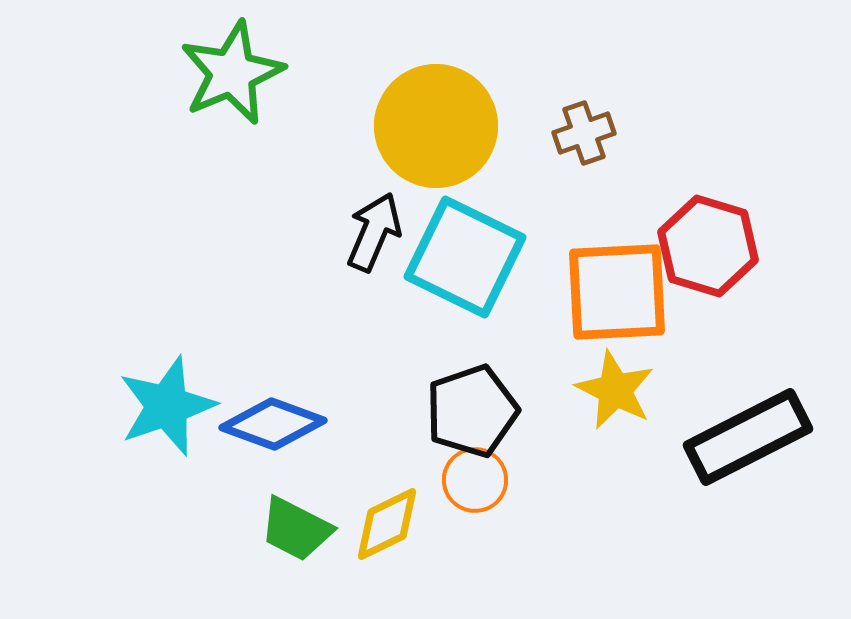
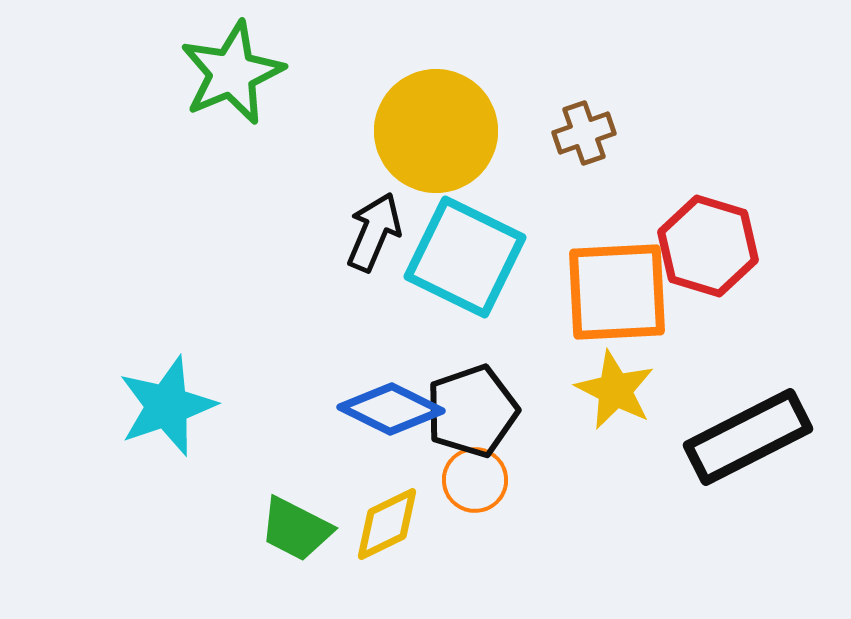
yellow circle: moved 5 px down
blue diamond: moved 118 px right, 15 px up; rotated 6 degrees clockwise
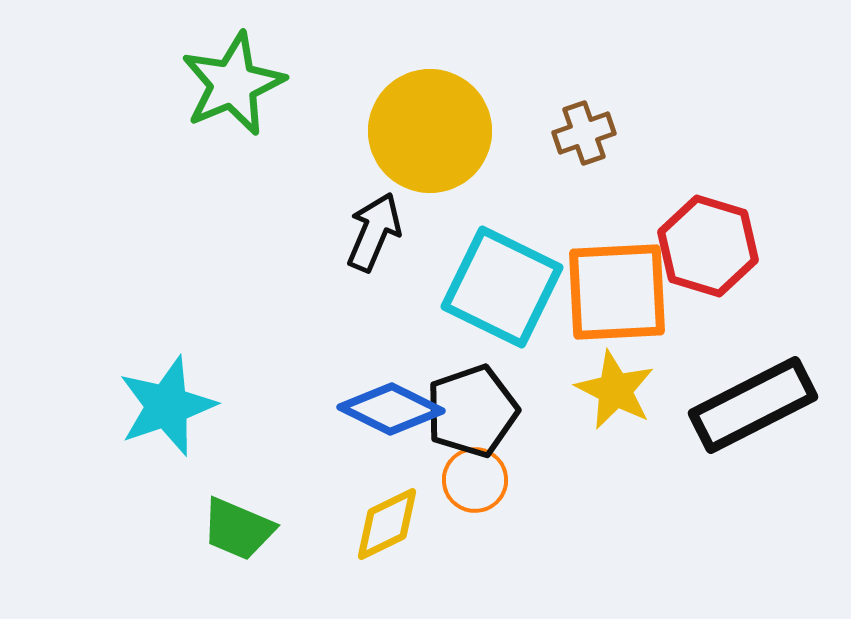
green star: moved 1 px right, 11 px down
yellow circle: moved 6 px left
cyan square: moved 37 px right, 30 px down
black rectangle: moved 5 px right, 32 px up
green trapezoid: moved 58 px left; rotated 4 degrees counterclockwise
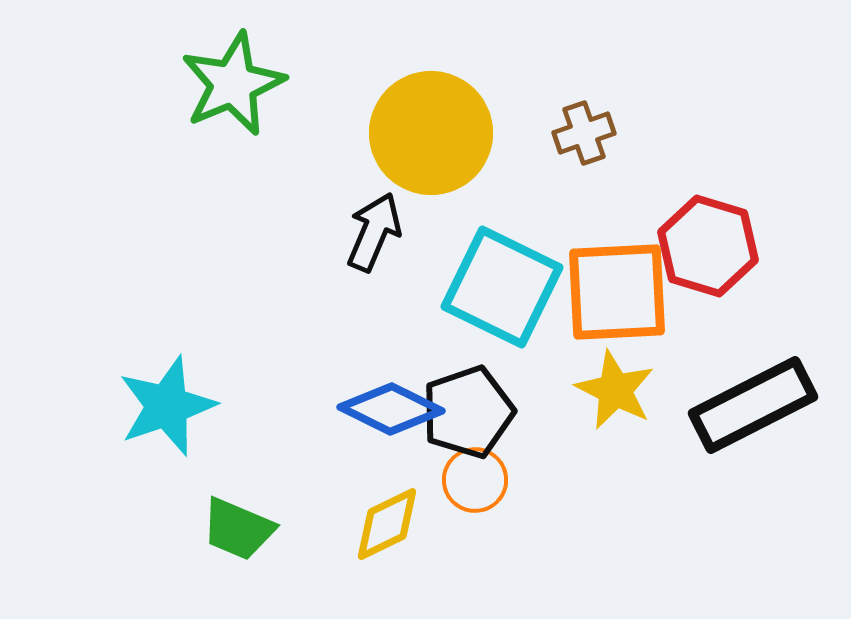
yellow circle: moved 1 px right, 2 px down
black pentagon: moved 4 px left, 1 px down
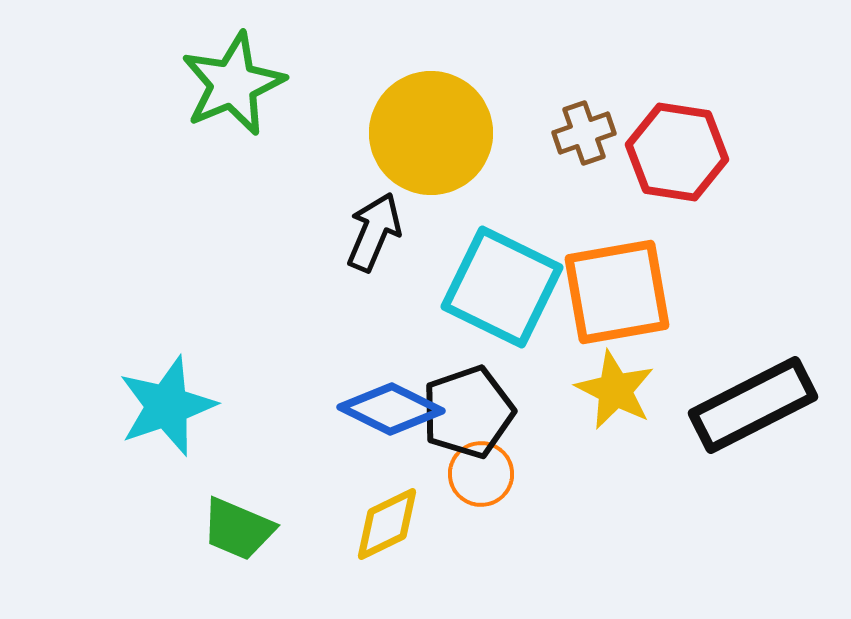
red hexagon: moved 31 px left, 94 px up; rotated 8 degrees counterclockwise
orange square: rotated 7 degrees counterclockwise
orange circle: moved 6 px right, 6 px up
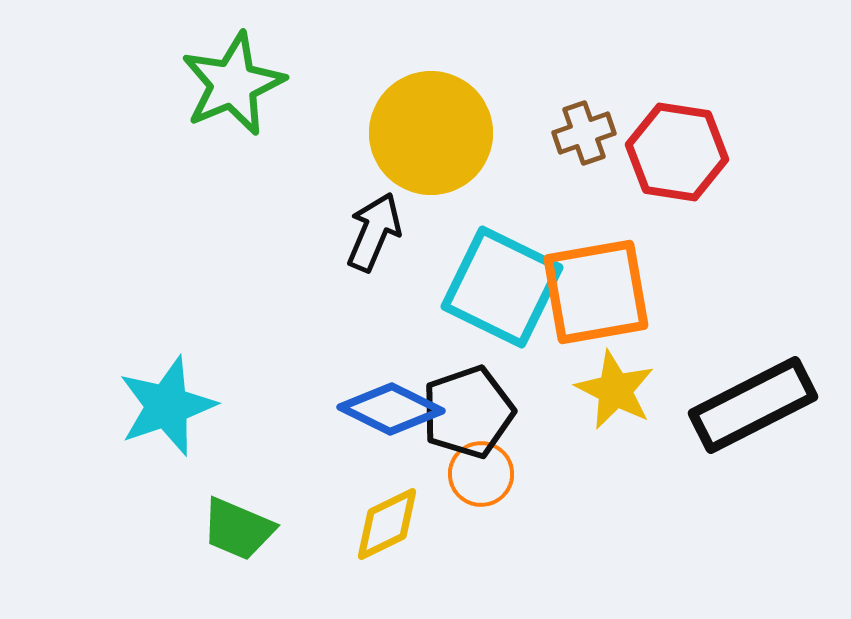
orange square: moved 21 px left
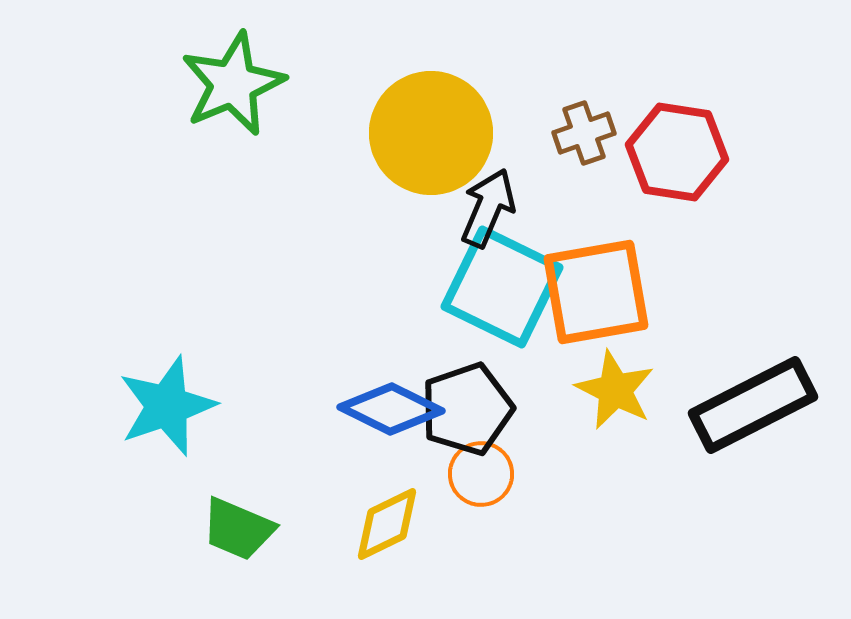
black arrow: moved 114 px right, 24 px up
black pentagon: moved 1 px left, 3 px up
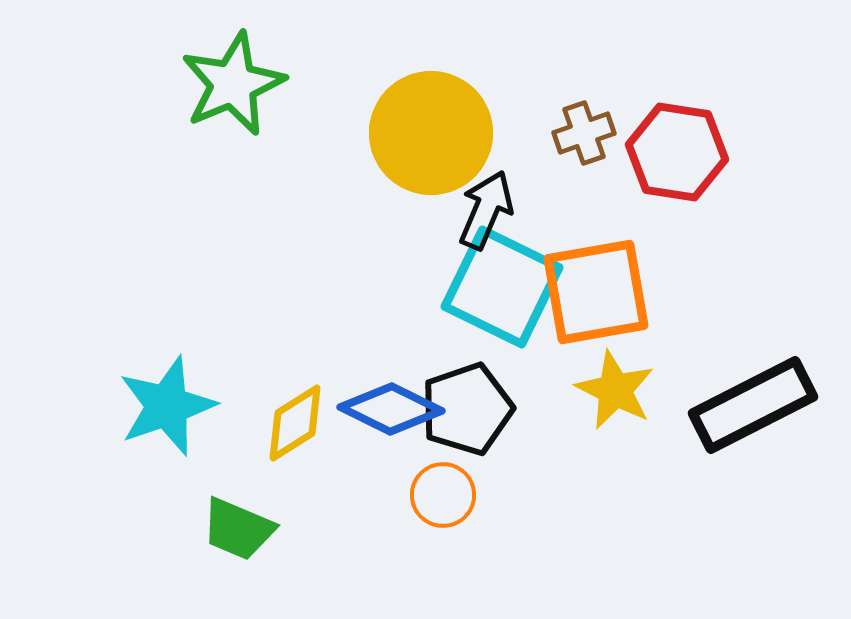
black arrow: moved 2 px left, 2 px down
orange circle: moved 38 px left, 21 px down
yellow diamond: moved 92 px left, 101 px up; rotated 6 degrees counterclockwise
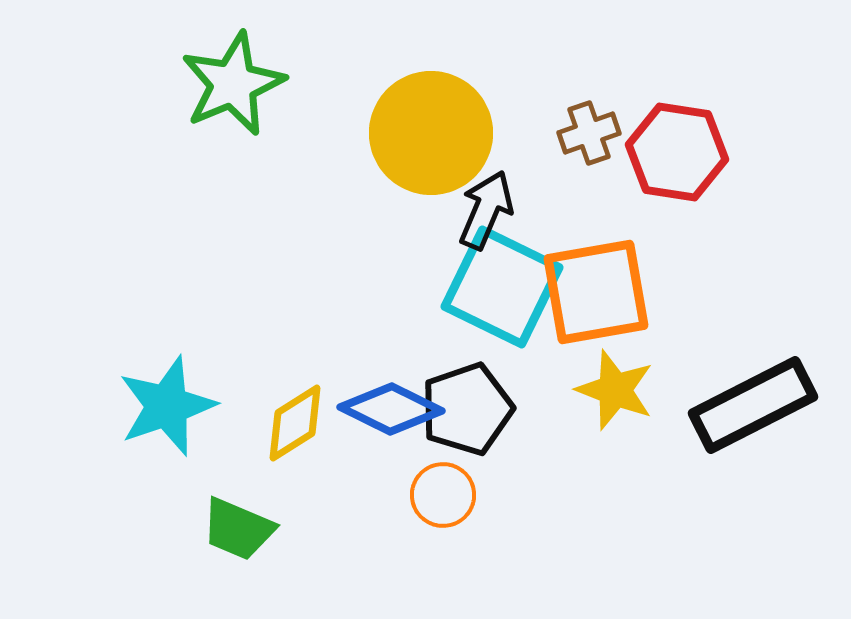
brown cross: moved 5 px right
yellow star: rotated 6 degrees counterclockwise
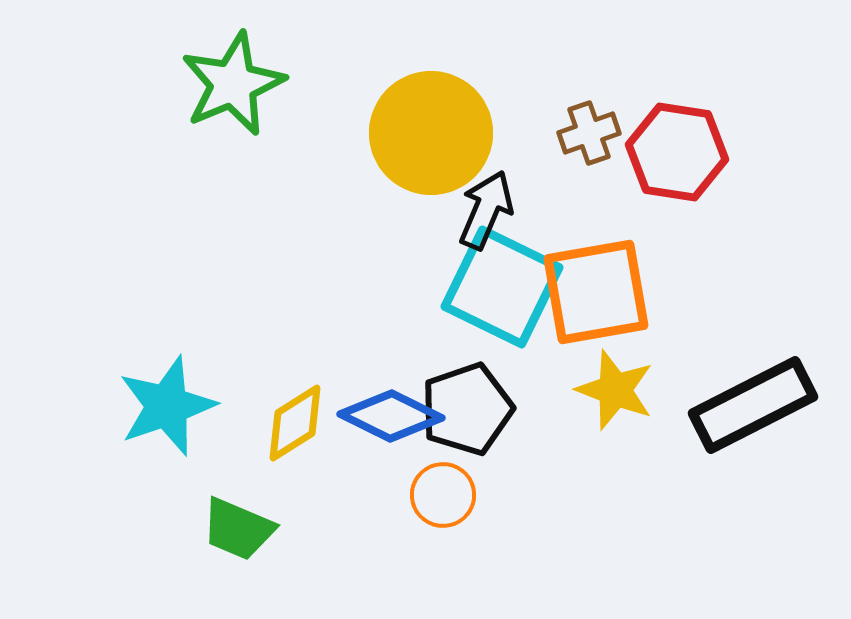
blue diamond: moved 7 px down
